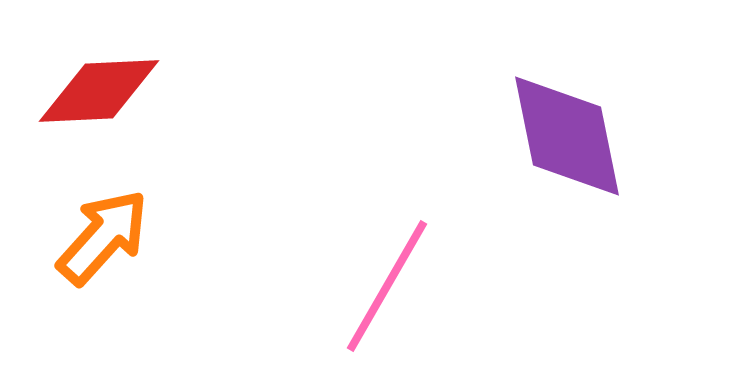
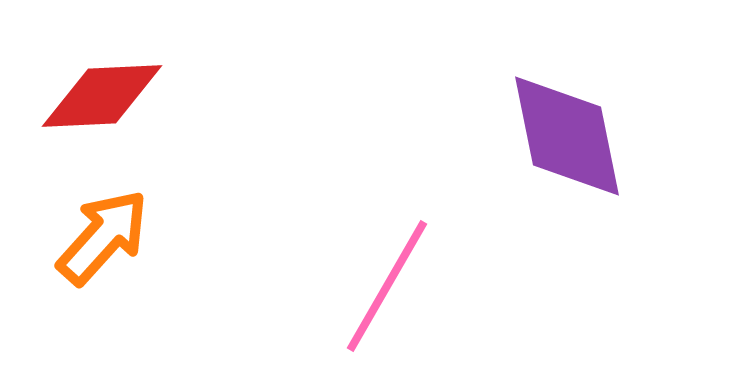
red diamond: moved 3 px right, 5 px down
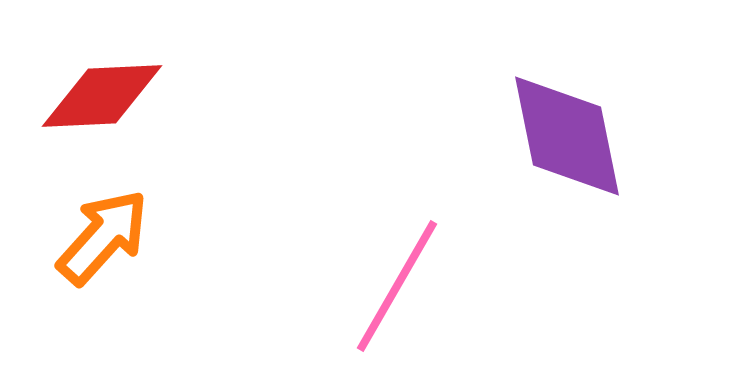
pink line: moved 10 px right
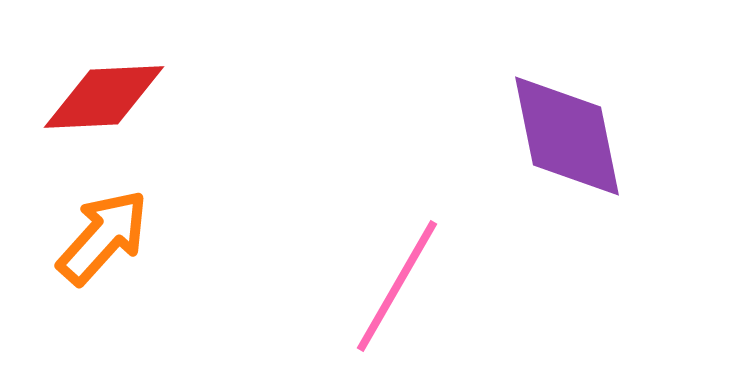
red diamond: moved 2 px right, 1 px down
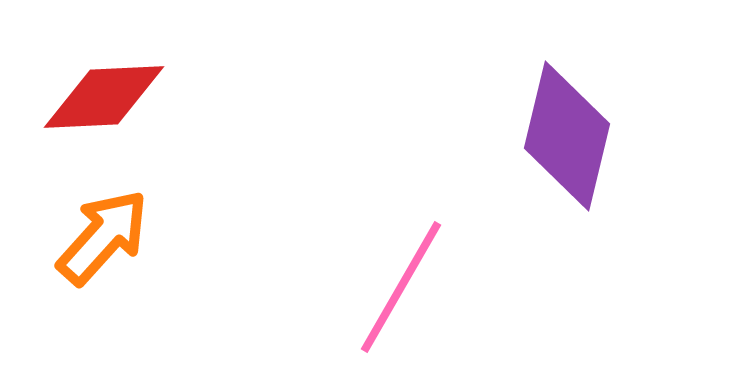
purple diamond: rotated 25 degrees clockwise
pink line: moved 4 px right, 1 px down
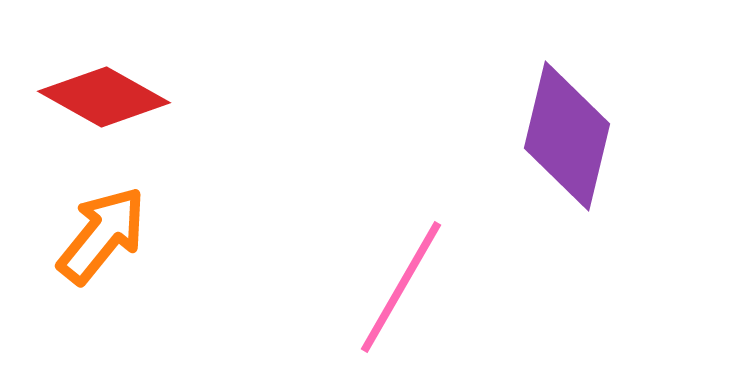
red diamond: rotated 32 degrees clockwise
orange arrow: moved 1 px left, 2 px up; rotated 3 degrees counterclockwise
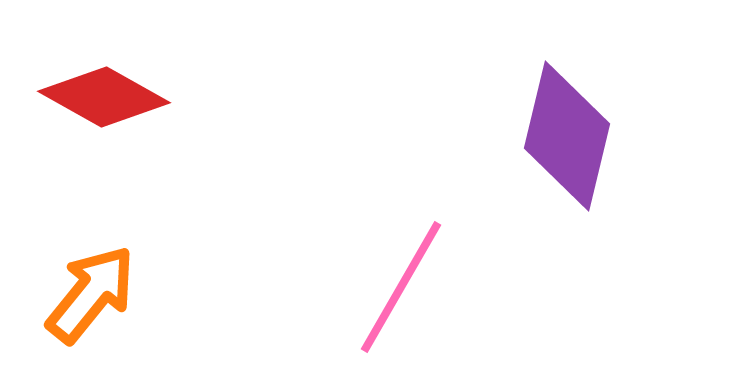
orange arrow: moved 11 px left, 59 px down
